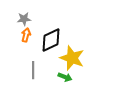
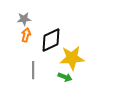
yellow star: rotated 25 degrees counterclockwise
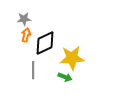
black diamond: moved 6 px left, 3 px down
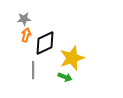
yellow star: rotated 15 degrees counterclockwise
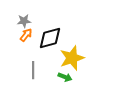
gray star: moved 2 px down
orange arrow: rotated 24 degrees clockwise
black diamond: moved 5 px right, 5 px up; rotated 10 degrees clockwise
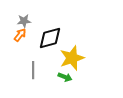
orange arrow: moved 6 px left
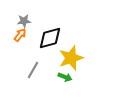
yellow star: moved 1 px left
gray line: rotated 30 degrees clockwise
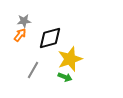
yellow star: moved 1 px left, 1 px down
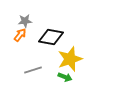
gray star: moved 1 px right
black diamond: moved 1 px right, 1 px up; rotated 25 degrees clockwise
gray line: rotated 42 degrees clockwise
